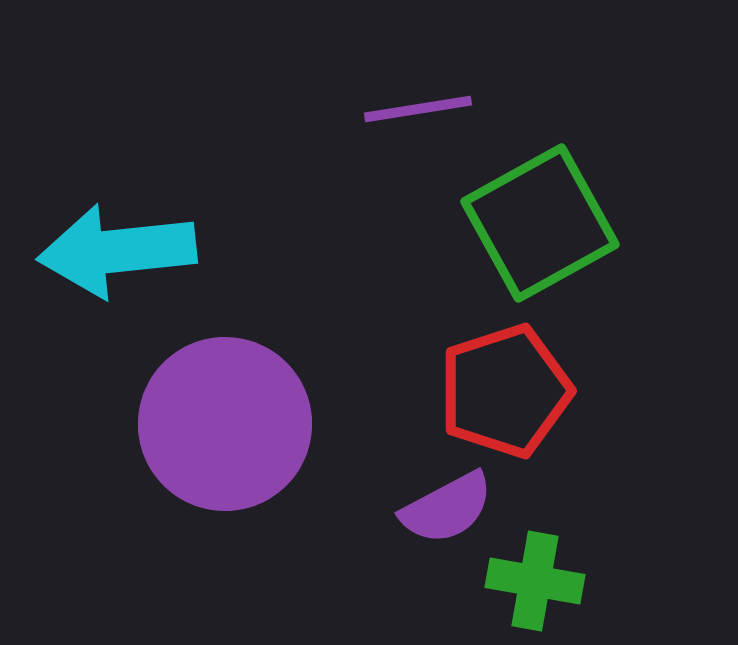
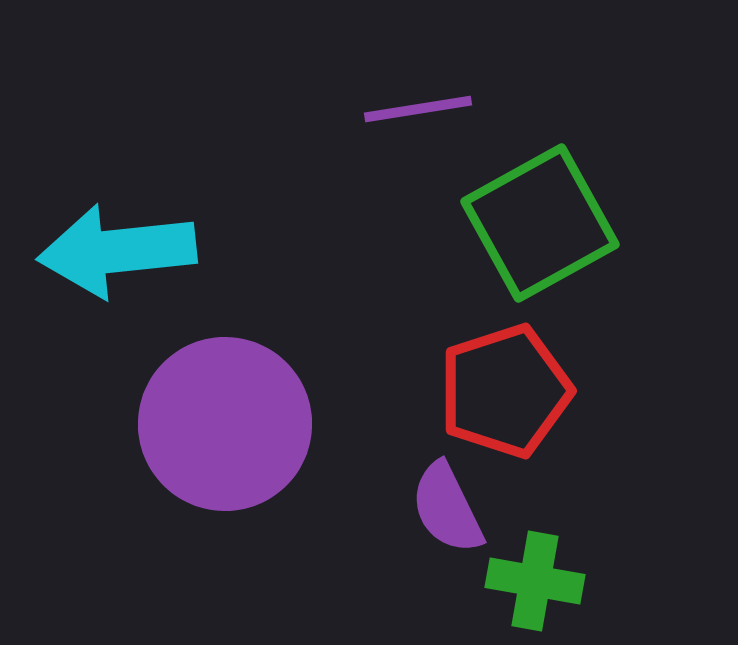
purple semicircle: rotated 92 degrees clockwise
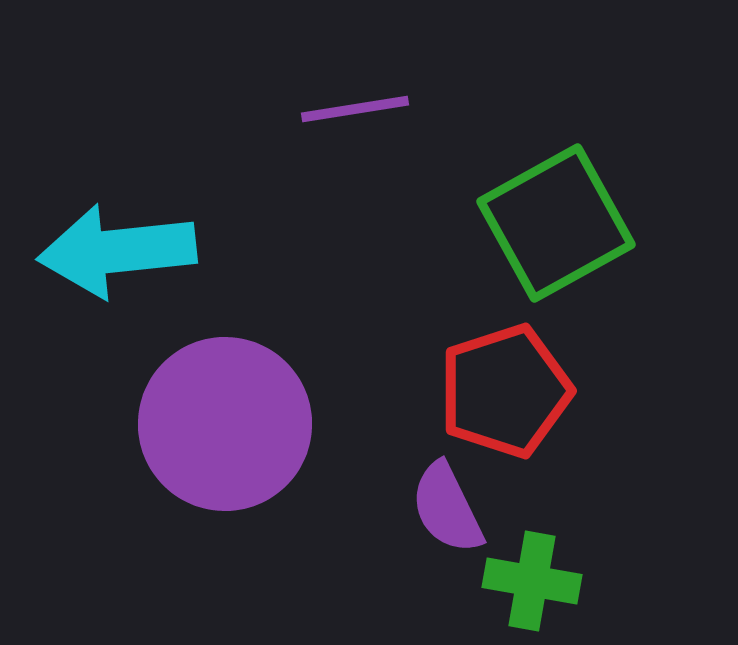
purple line: moved 63 px left
green square: moved 16 px right
green cross: moved 3 px left
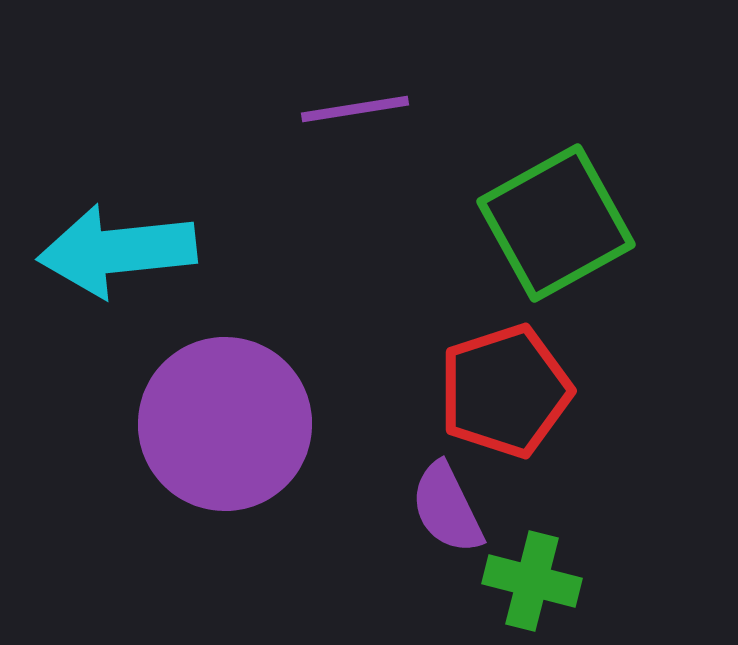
green cross: rotated 4 degrees clockwise
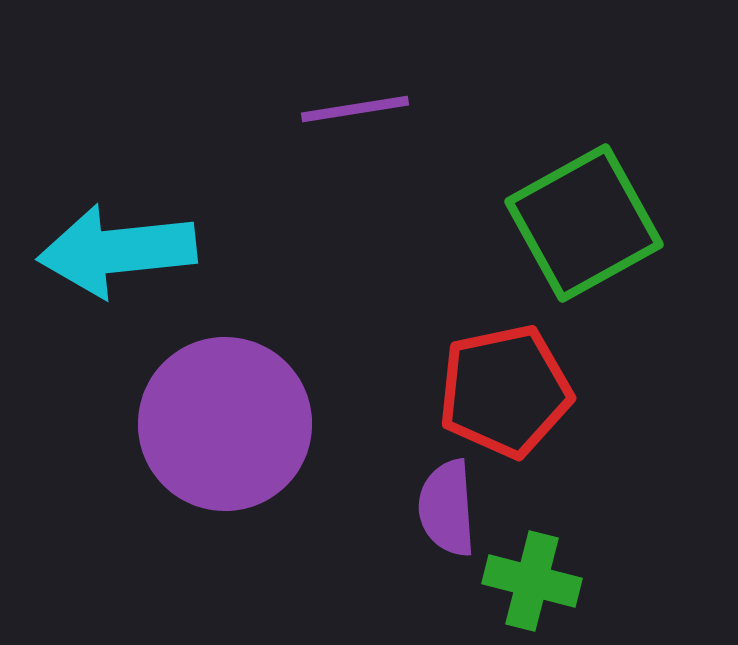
green square: moved 28 px right
red pentagon: rotated 6 degrees clockwise
purple semicircle: rotated 22 degrees clockwise
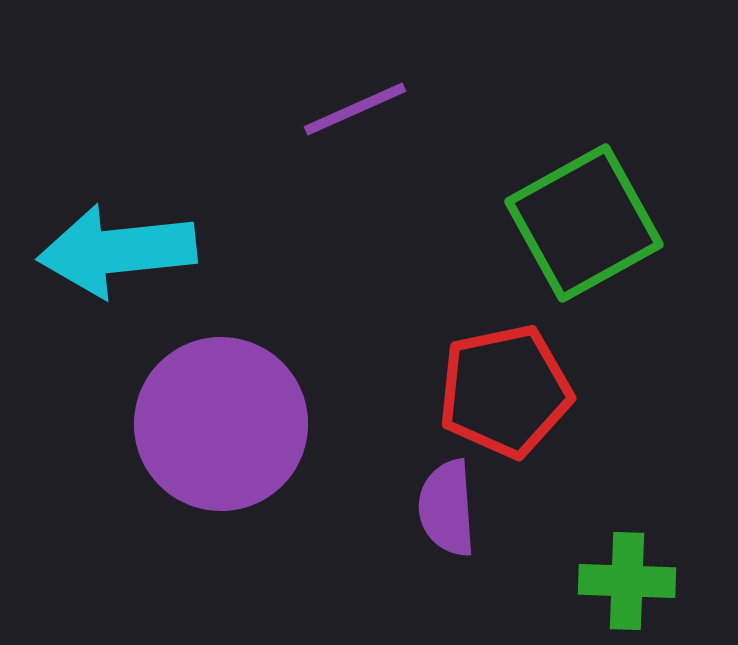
purple line: rotated 15 degrees counterclockwise
purple circle: moved 4 px left
green cross: moved 95 px right; rotated 12 degrees counterclockwise
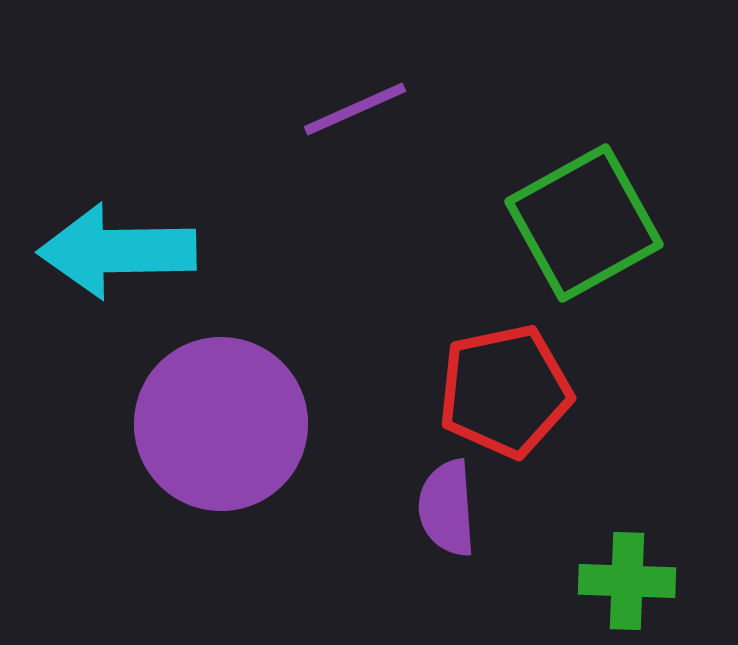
cyan arrow: rotated 5 degrees clockwise
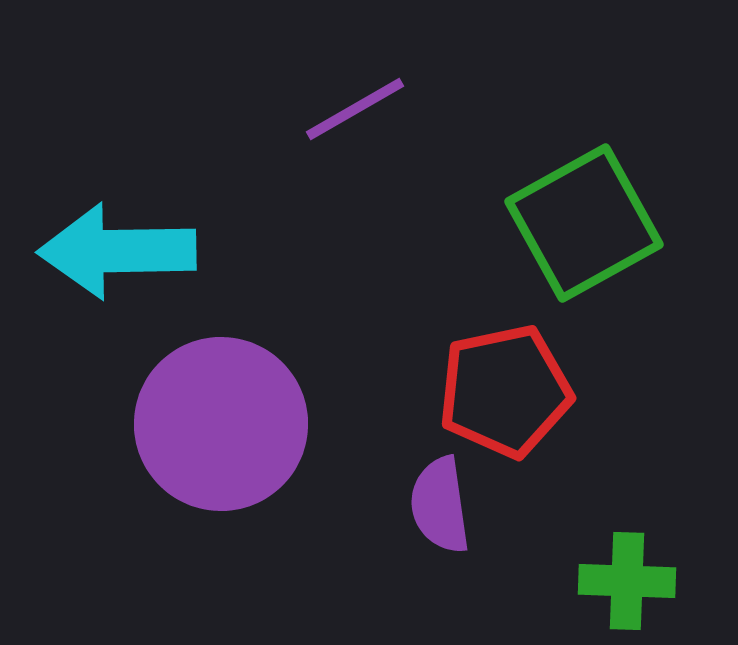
purple line: rotated 6 degrees counterclockwise
purple semicircle: moved 7 px left, 3 px up; rotated 4 degrees counterclockwise
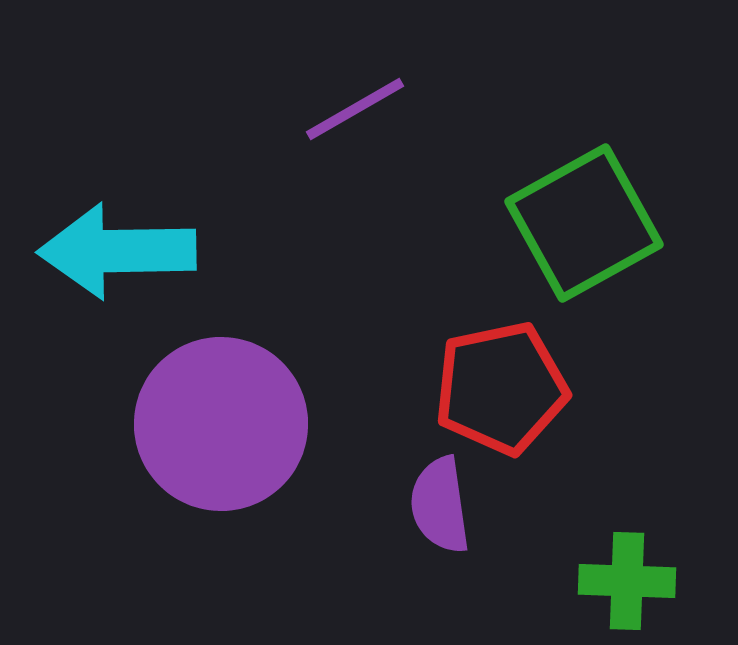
red pentagon: moved 4 px left, 3 px up
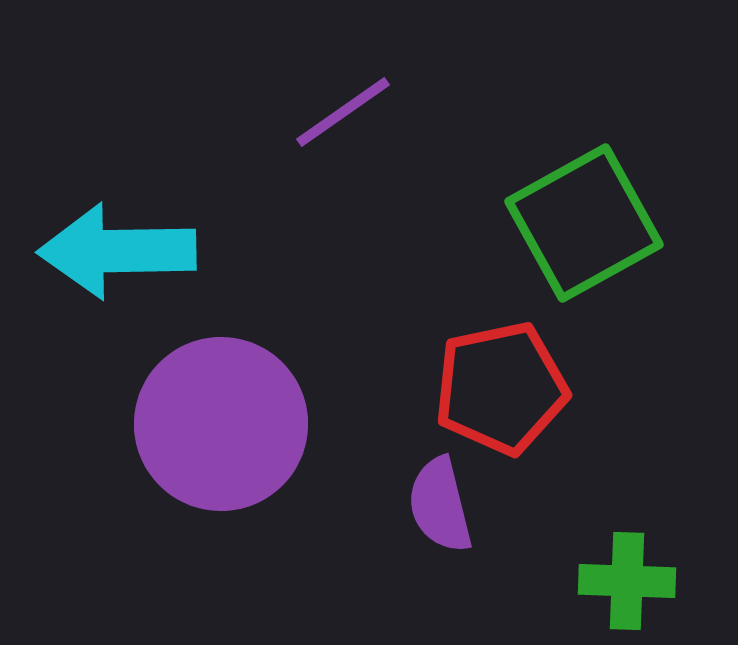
purple line: moved 12 px left, 3 px down; rotated 5 degrees counterclockwise
purple semicircle: rotated 6 degrees counterclockwise
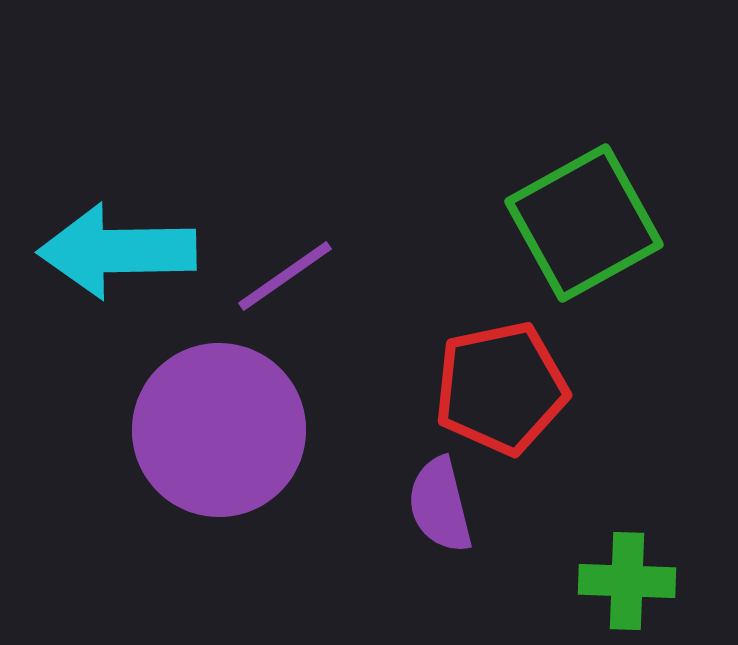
purple line: moved 58 px left, 164 px down
purple circle: moved 2 px left, 6 px down
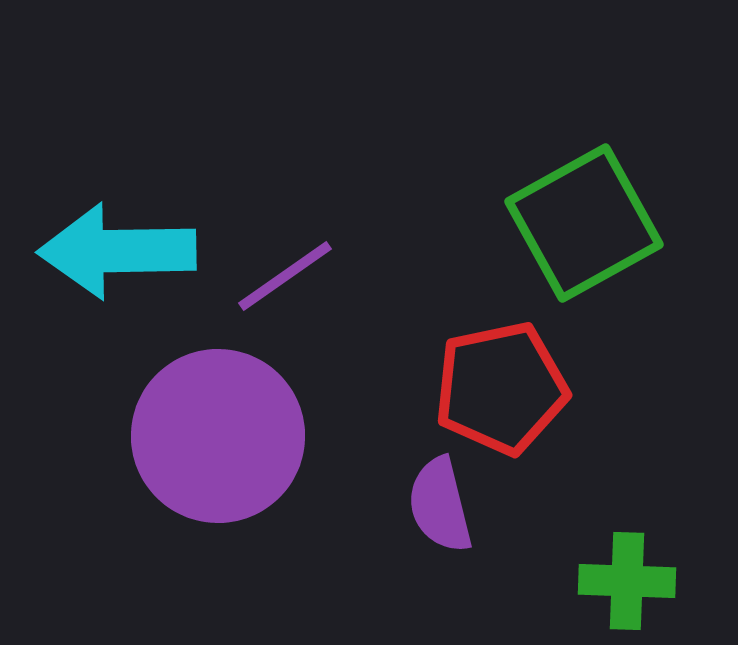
purple circle: moved 1 px left, 6 px down
